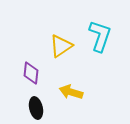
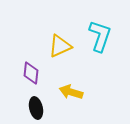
yellow triangle: moved 1 px left; rotated 10 degrees clockwise
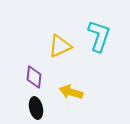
cyan L-shape: moved 1 px left
purple diamond: moved 3 px right, 4 px down
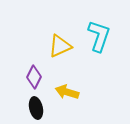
purple diamond: rotated 20 degrees clockwise
yellow arrow: moved 4 px left
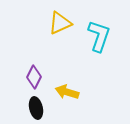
yellow triangle: moved 23 px up
